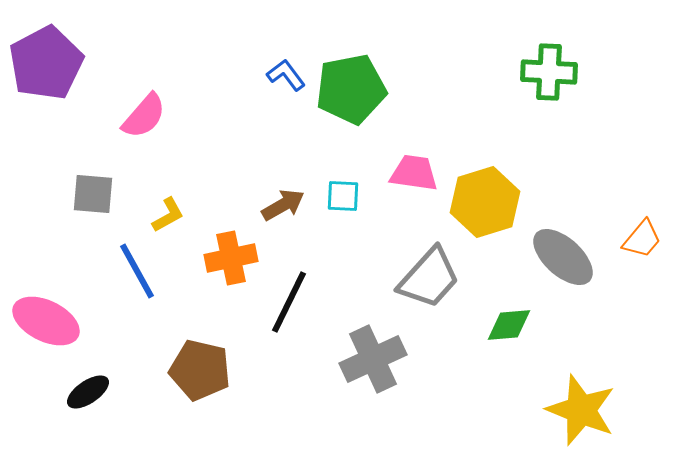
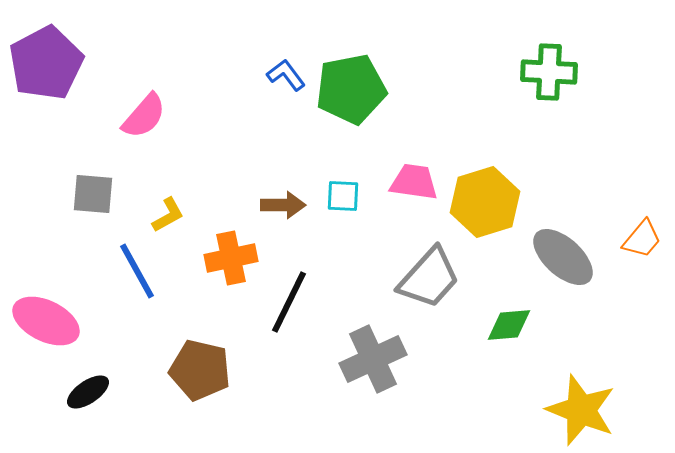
pink trapezoid: moved 9 px down
brown arrow: rotated 30 degrees clockwise
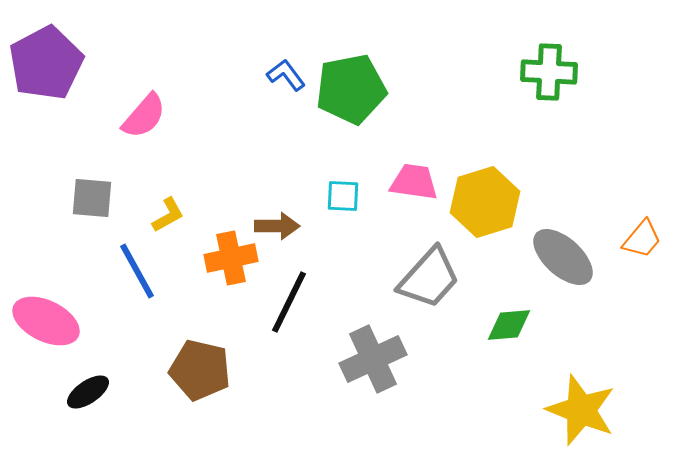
gray square: moved 1 px left, 4 px down
brown arrow: moved 6 px left, 21 px down
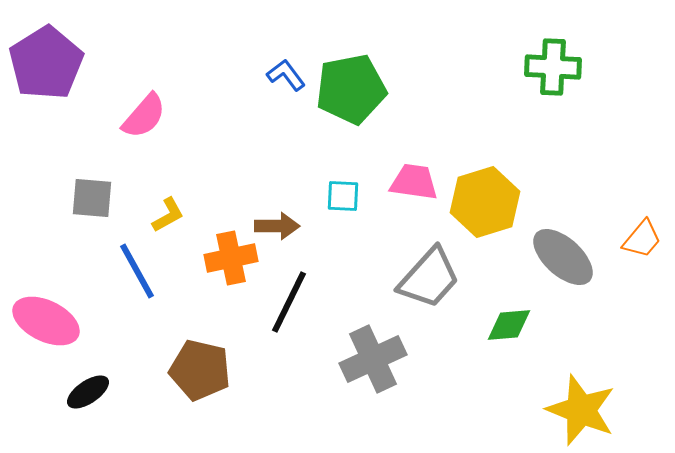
purple pentagon: rotated 4 degrees counterclockwise
green cross: moved 4 px right, 5 px up
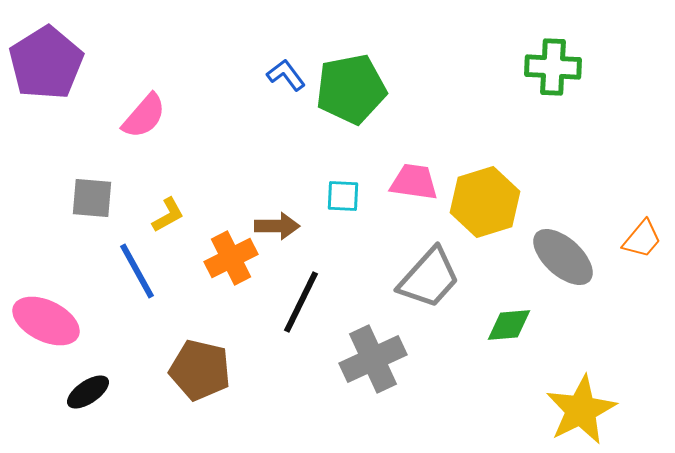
orange cross: rotated 15 degrees counterclockwise
black line: moved 12 px right
yellow star: rotated 24 degrees clockwise
